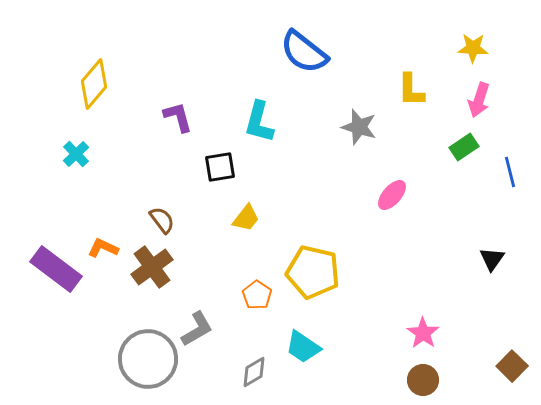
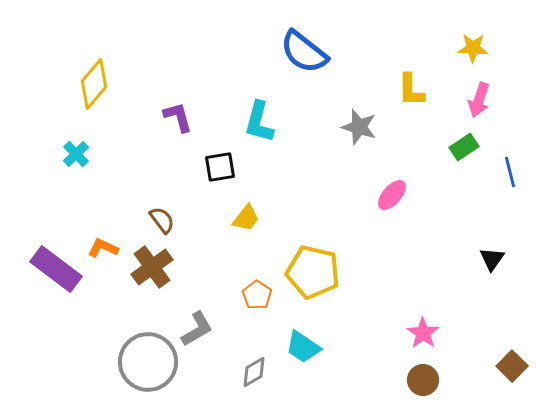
gray circle: moved 3 px down
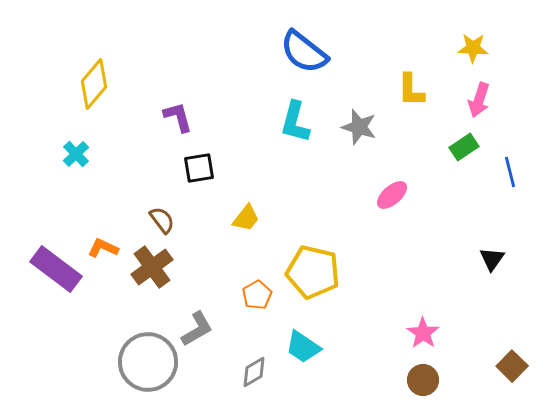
cyan L-shape: moved 36 px right
black square: moved 21 px left, 1 px down
pink ellipse: rotated 8 degrees clockwise
orange pentagon: rotated 8 degrees clockwise
